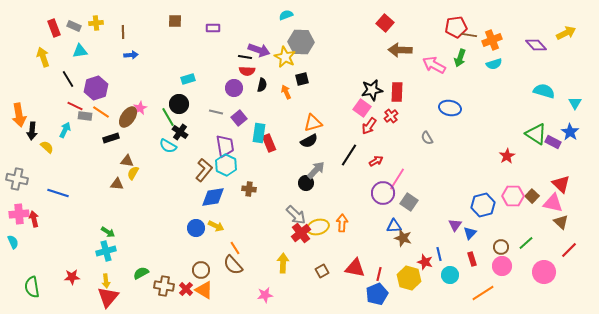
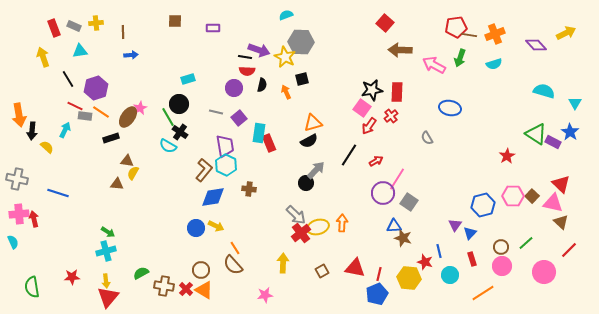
orange cross at (492, 40): moved 3 px right, 6 px up
blue line at (439, 254): moved 3 px up
yellow hexagon at (409, 278): rotated 10 degrees counterclockwise
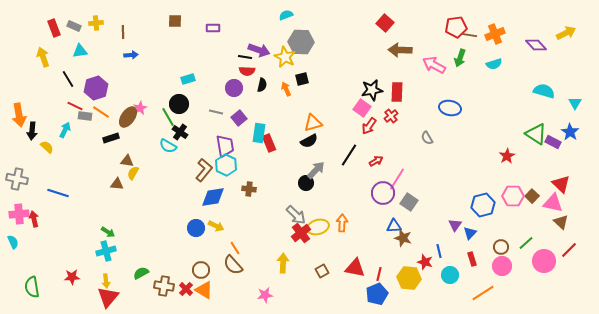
orange arrow at (286, 92): moved 3 px up
pink circle at (544, 272): moved 11 px up
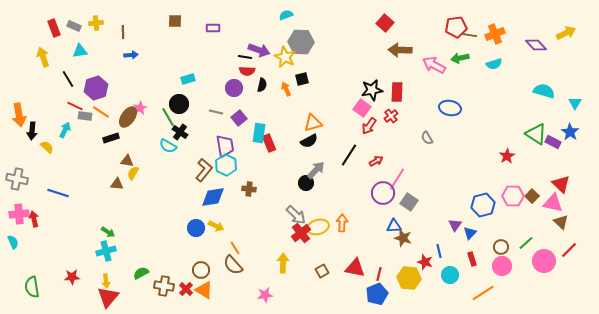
green arrow at (460, 58): rotated 60 degrees clockwise
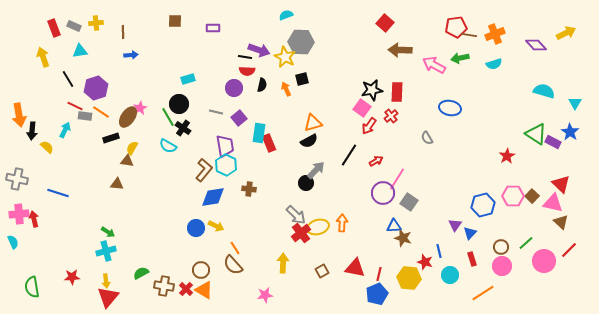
black cross at (180, 132): moved 3 px right, 4 px up
yellow semicircle at (133, 173): moved 1 px left, 25 px up
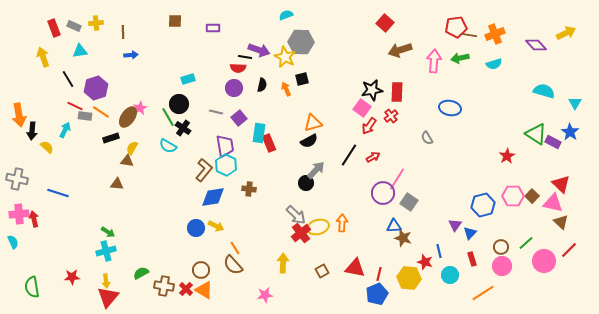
brown arrow at (400, 50): rotated 20 degrees counterclockwise
pink arrow at (434, 65): moved 4 px up; rotated 65 degrees clockwise
red semicircle at (247, 71): moved 9 px left, 3 px up
red arrow at (376, 161): moved 3 px left, 4 px up
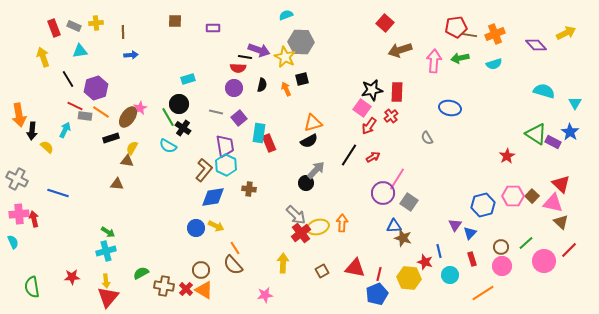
gray cross at (17, 179): rotated 15 degrees clockwise
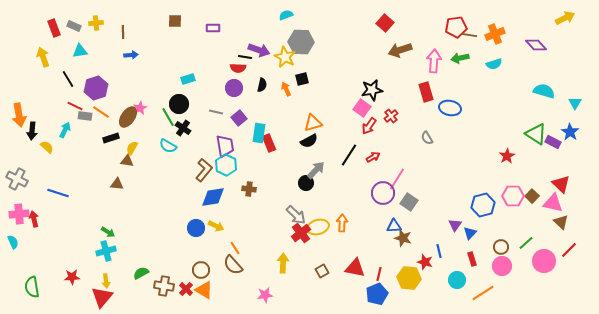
yellow arrow at (566, 33): moved 1 px left, 15 px up
red rectangle at (397, 92): moved 29 px right; rotated 18 degrees counterclockwise
cyan circle at (450, 275): moved 7 px right, 5 px down
red triangle at (108, 297): moved 6 px left
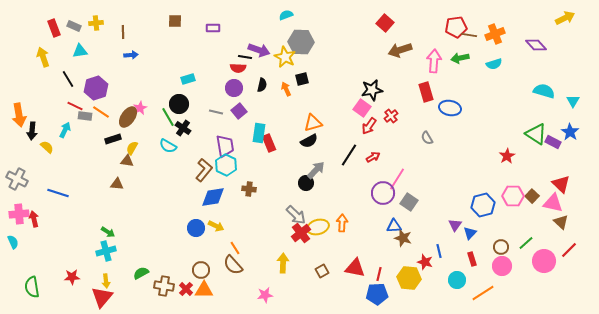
cyan triangle at (575, 103): moved 2 px left, 2 px up
purple square at (239, 118): moved 7 px up
black rectangle at (111, 138): moved 2 px right, 1 px down
orange triangle at (204, 290): rotated 30 degrees counterclockwise
blue pentagon at (377, 294): rotated 20 degrees clockwise
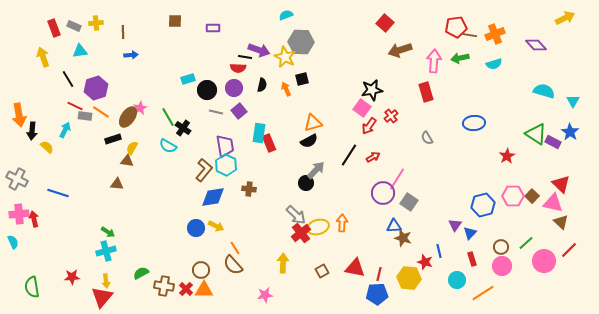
black circle at (179, 104): moved 28 px right, 14 px up
blue ellipse at (450, 108): moved 24 px right, 15 px down; rotated 15 degrees counterclockwise
